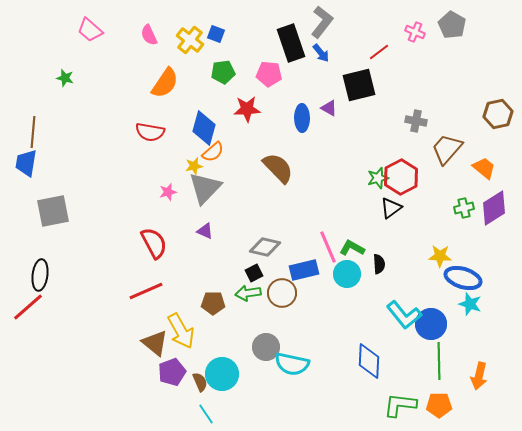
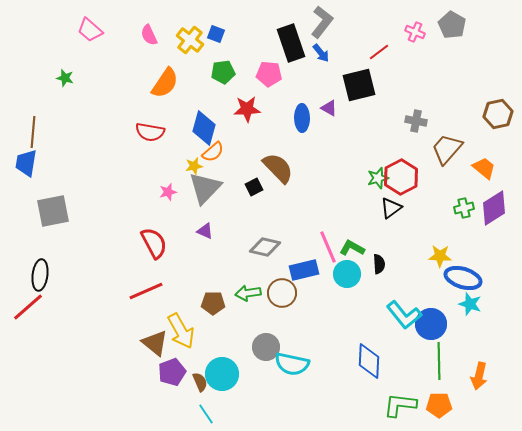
black square at (254, 273): moved 86 px up
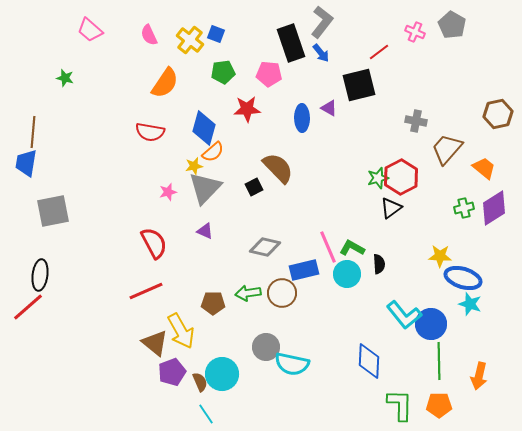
green L-shape at (400, 405): rotated 84 degrees clockwise
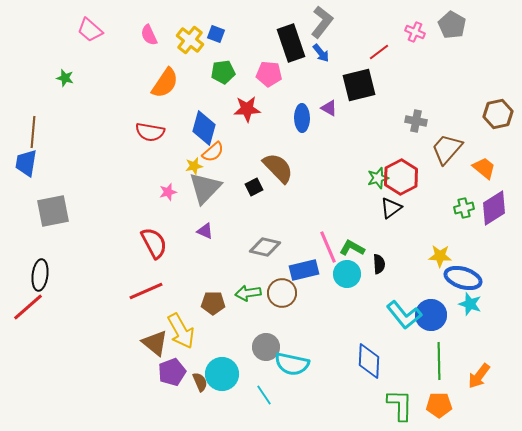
blue circle at (431, 324): moved 9 px up
orange arrow at (479, 376): rotated 24 degrees clockwise
cyan line at (206, 414): moved 58 px right, 19 px up
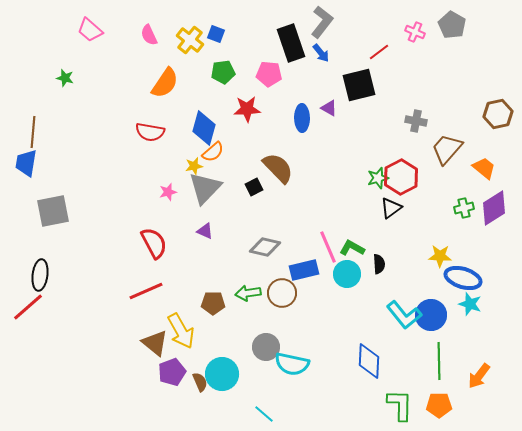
cyan line at (264, 395): moved 19 px down; rotated 15 degrees counterclockwise
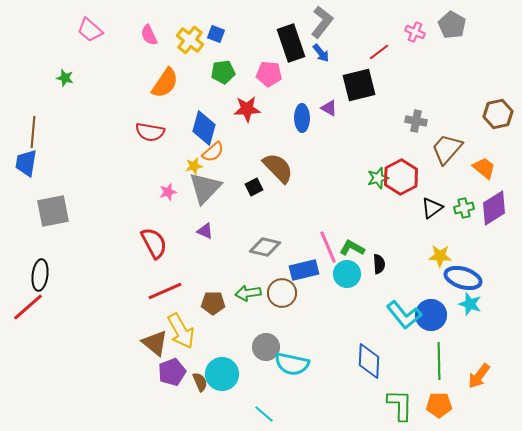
black triangle at (391, 208): moved 41 px right
red line at (146, 291): moved 19 px right
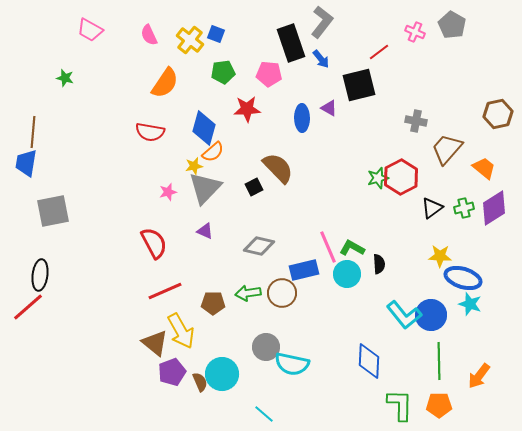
pink trapezoid at (90, 30): rotated 12 degrees counterclockwise
blue arrow at (321, 53): moved 6 px down
gray diamond at (265, 247): moved 6 px left, 1 px up
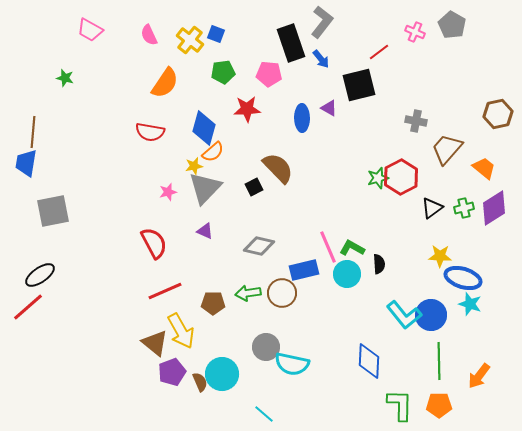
black ellipse at (40, 275): rotated 48 degrees clockwise
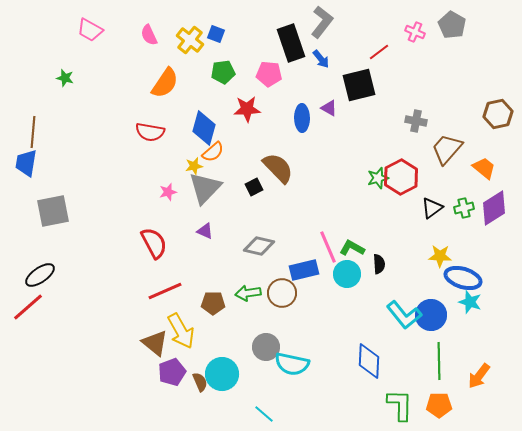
cyan star at (470, 304): moved 2 px up
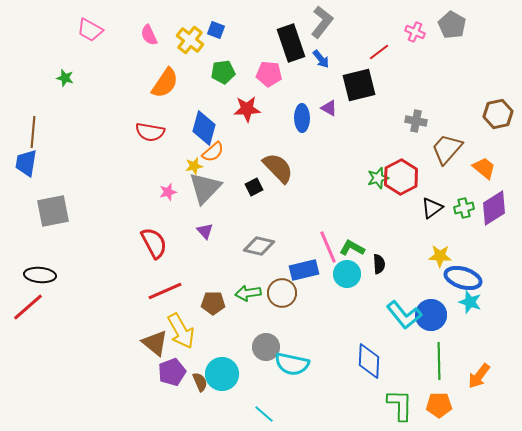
blue square at (216, 34): moved 4 px up
purple triangle at (205, 231): rotated 24 degrees clockwise
black ellipse at (40, 275): rotated 40 degrees clockwise
